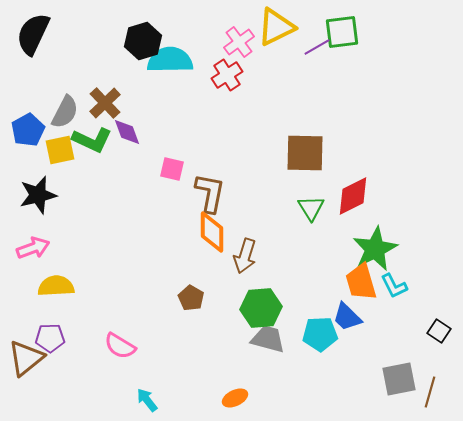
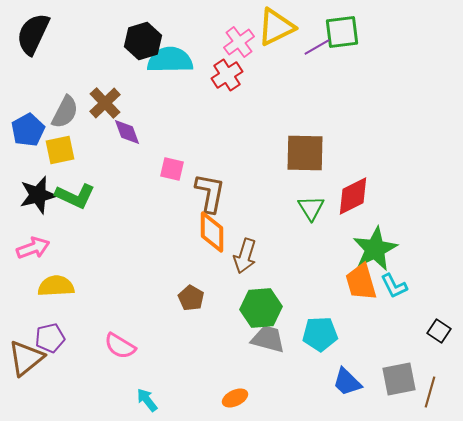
green L-shape: moved 17 px left, 56 px down
blue trapezoid: moved 65 px down
purple pentagon: rotated 12 degrees counterclockwise
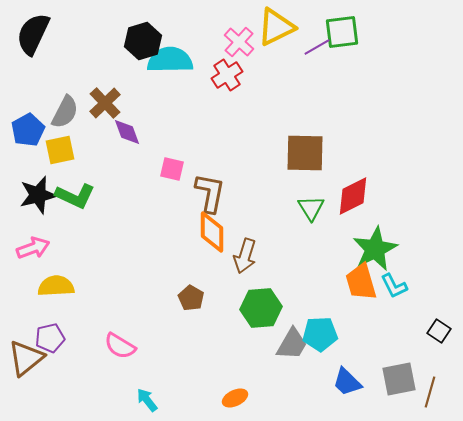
pink cross: rotated 12 degrees counterclockwise
gray trapezoid: moved 24 px right, 5 px down; rotated 105 degrees clockwise
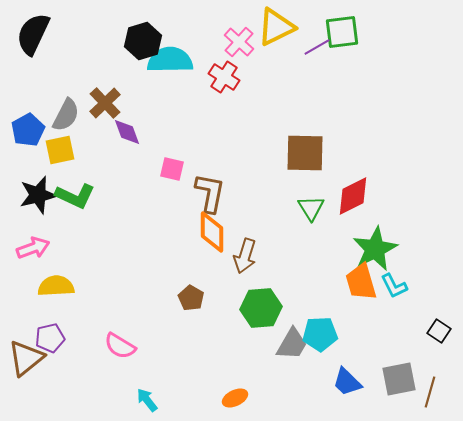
red cross: moved 3 px left, 2 px down; rotated 24 degrees counterclockwise
gray semicircle: moved 1 px right, 3 px down
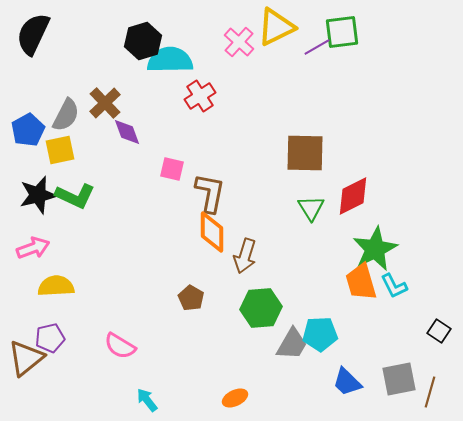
red cross: moved 24 px left, 19 px down; rotated 24 degrees clockwise
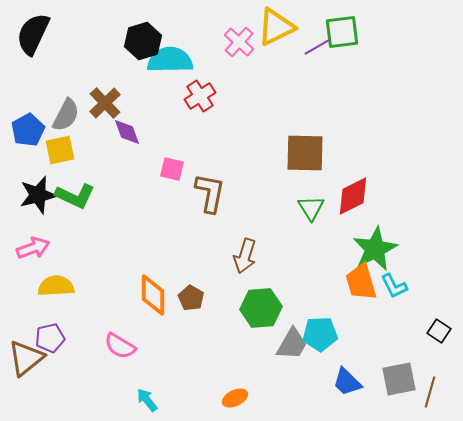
orange diamond: moved 59 px left, 63 px down
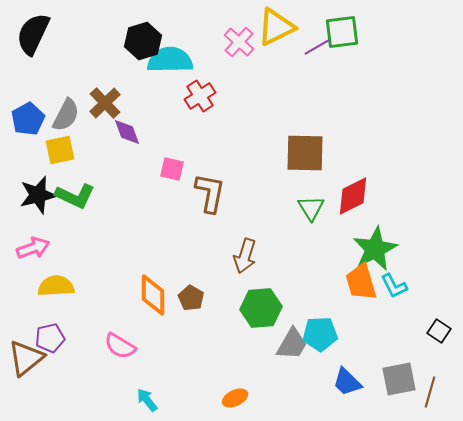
blue pentagon: moved 11 px up
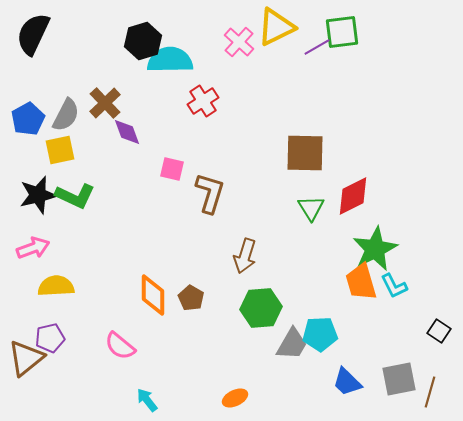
red cross: moved 3 px right, 5 px down
brown L-shape: rotated 6 degrees clockwise
pink semicircle: rotated 8 degrees clockwise
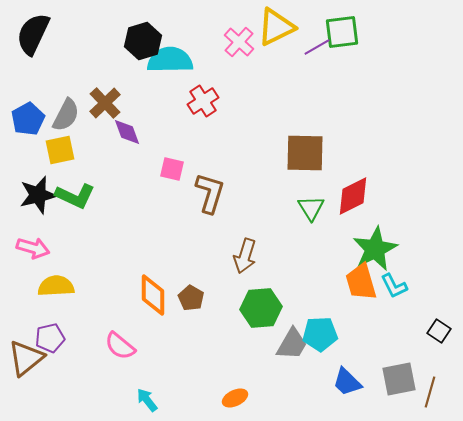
pink arrow: rotated 36 degrees clockwise
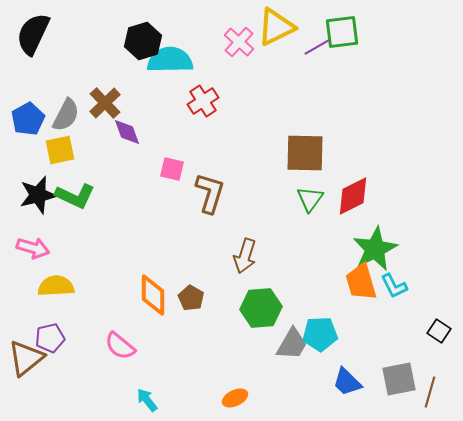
green triangle: moved 1 px left, 9 px up; rotated 8 degrees clockwise
